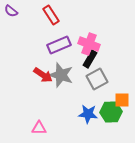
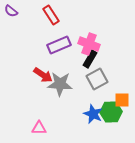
gray star: moved 1 px left, 9 px down; rotated 15 degrees counterclockwise
blue star: moved 5 px right; rotated 18 degrees clockwise
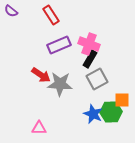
red arrow: moved 2 px left
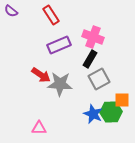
pink cross: moved 4 px right, 7 px up
gray square: moved 2 px right
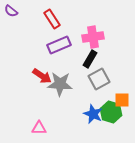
red rectangle: moved 1 px right, 4 px down
pink cross: rotated 30 degrees counterclockwise
red arrow: moved 1 px right, 1 px down
green hexagon: rotated 20 degrees clockwise
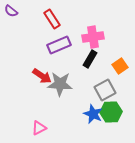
gray square: moved 6 px right, 11 px down
orange square: moved 2 px left, 34 px up; rotated 35 degrees counterclockwise
green hexagon: rotated 20 degrees counterclockwise
pink triangle: rotated 28 degrees counterclockwise
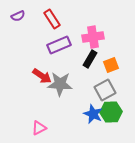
purple semicircle: moved 7 px right, 5 px down; rotated 64 degrees counterclockwise
orange square: moved 9 px left, 1 px up; rotated 14 degrees clockwise
